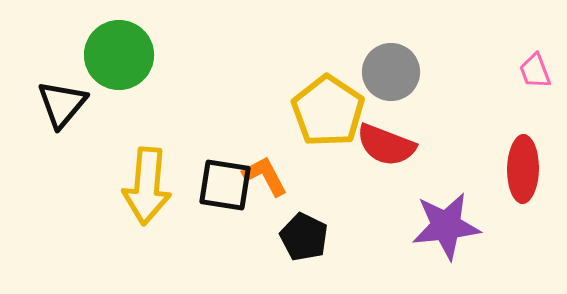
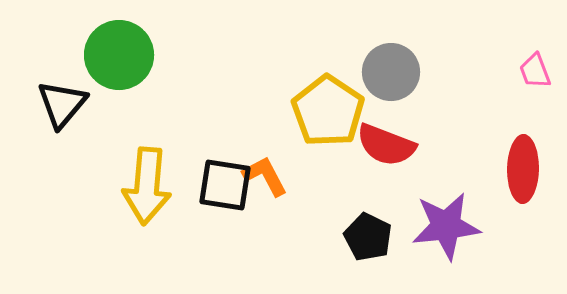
black pentagon: moved 64 px right
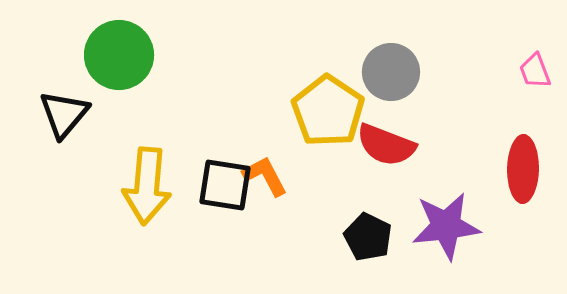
black triangle: moved 2 px right, 10 px down
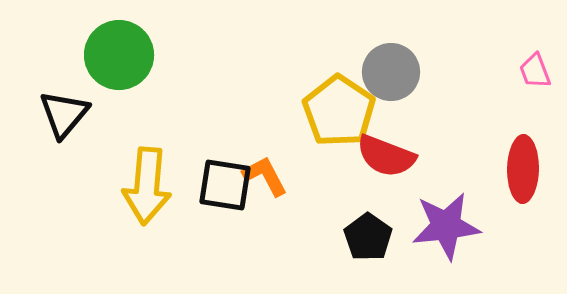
yellow pentagon: moved 11 px right
red semicircle: moved 11 px down
black pentagon: rotated 9 degrees clockwise
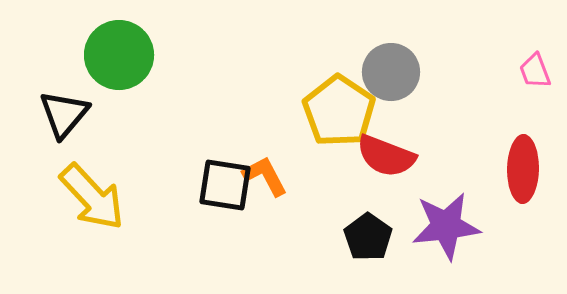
yellow arrow: moved 55 px left, 11 px down; rotated 48 degrees counterclockwise
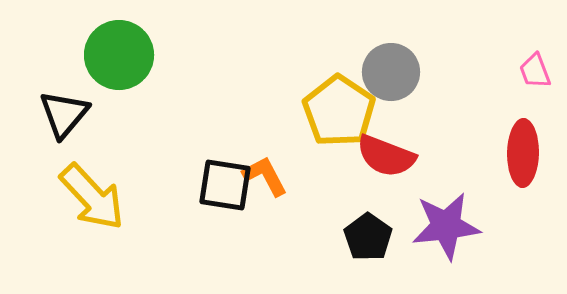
red ellipse: moved 16 px up
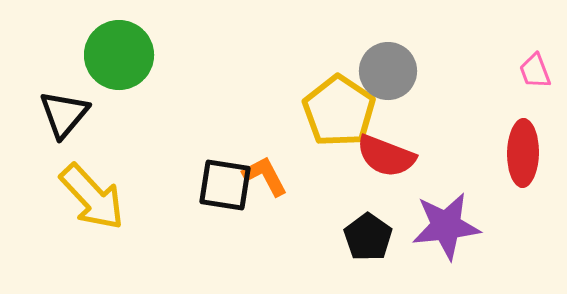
gray circle: moved 3 px left, 1 px up
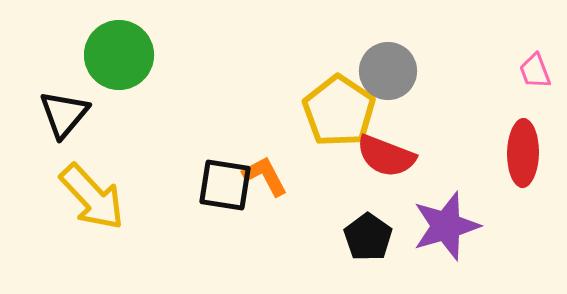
purple star: rotated 10 degrees counterclockwise
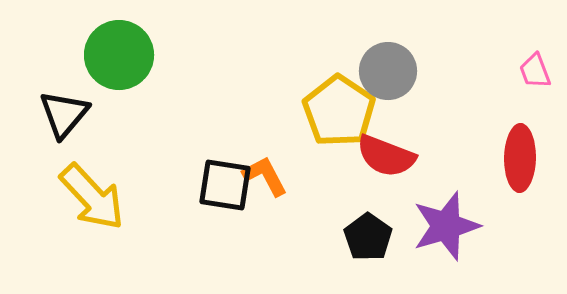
red ellipse: moved 3 px left, 5 px down
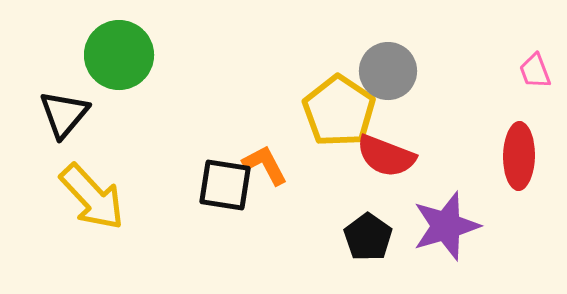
red ellipse: moved 1 px left, 2 px up
orange L-shape: moved 11 px up
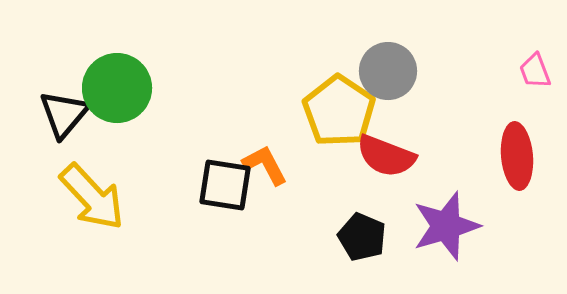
green circle: moved 2 px left, 33 px down
red ellipse: moved 2 px left; rotated 6 degrees counterclockwise
black pentagon: moved 6 px left; rotated 12 degrees counterclockwise
